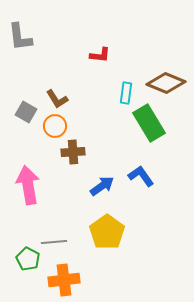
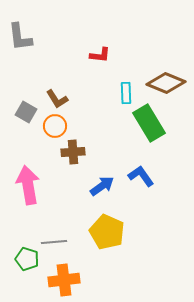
cyan rectangle: rotated 10 degrees counterclockwise
yellow pentagon: rotated 12 degrees counterclockwise
green pentagon: moved 1 px left; rotated 10 degrees counterclockwise
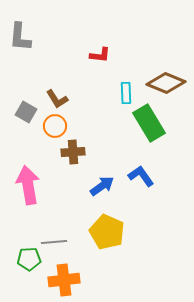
gray L-shape: rotated 12 degrees clockwise
green pentagon: moved 2 px right; rotated 20 degrees counterclockwise
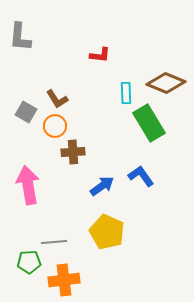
green pentagon: moved 3 px down
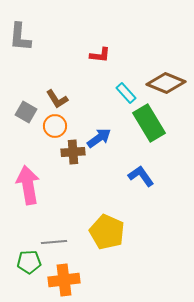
cyan rectangle: rotated 40 degrees counterclockwise
blue arrow: moved 3 px left, 48 px up
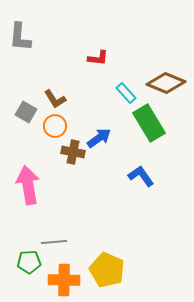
red L-shape: moved 2 px left, 3 px down
brown L-shape: moved 2 px left
brown cross: rotated 15 degrees clockwise
yellow pentagon: moved 38 px down
orange cross: rotated 8 degrees clockwise
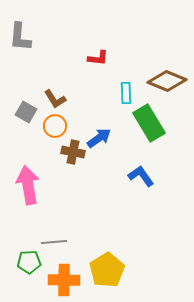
brown diamond: moved 1 px right, 2 px up
cyan rectangle: rotated 40 degrees clockwise
yellow pentagon: rotated 16 degrees clockwise
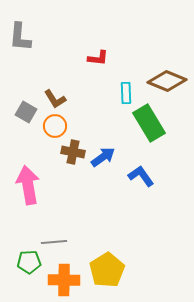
blue arrow: moved 4 px right, 19 px down
